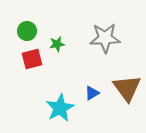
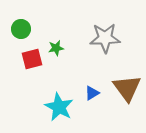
green circle: moved 6 px left, 2 px up
green star: moved 1 px left, 4 px down
cyan star: moved 1 px left, 1 px up; rotated 16 degrees counterclockwise
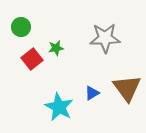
green circle: moved 2 px up
red square: rotated 25 degrees counterclockwise
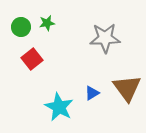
green star: moved 9 px left, 25 px up
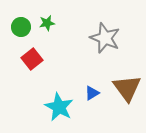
gray star: rotated 24 degrees clockwise
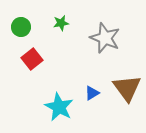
green star: moved 14 px right
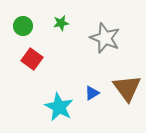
green circle: moved 2 px right, 1 px up
red square: rotated 15 degrees counterclockwise
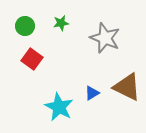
green circle: moved 2 px right
brown triangle: moved 1 px up; rotated 28 degrees counterclockwise
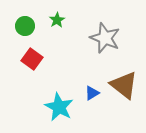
green star: moved 4 px left, 3 px up; rotated 21 degrees counterclockwise
brown triangle: moved 3 px left, 2 px up; rotated 12 degrees clockwise
